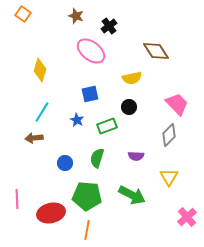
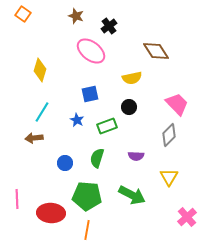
red ellipse: rotated 16 degrees clockwise
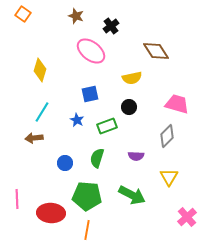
black cross: moved 2 px right
pink trapezoid: rotated 30 degrees counterclockwise
gray diamond: moved 2 px left, 1 px down
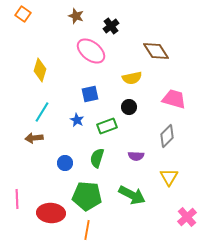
pink trapezoid: moved 3 px left, 5 px up
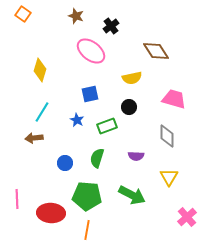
gray diamond: rotated 45 degrees counterclockwise
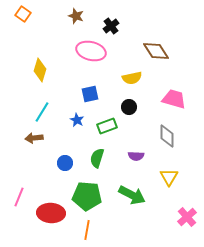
pink ellipse: rotated 24 degrees counterclockwise
pink line: moved 2 px right, 2 px up; rotated 24 degrees clockwise
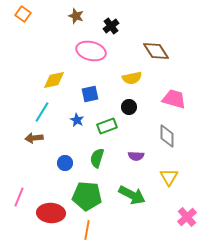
yellow diamond: moved 14 px right, 10 px down; rotated 60 degrees clockwise
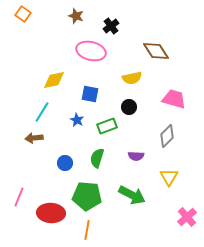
blue square: rotated 24 degrees clockwise
gray diamond: rotated 45 degrees clockwise
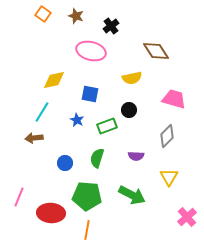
orange square: moved 20 px right
black circle: moved 3 px down
